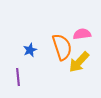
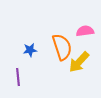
pink semicircle: moved 3 px right, 3 px up
blue star: rotated 16 degrees clockwise
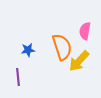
pink semicircle: rotated 72 degrees counterclockwise
blue star: moved 2 px left
yellow arrow: moved 1 px up
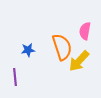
purple line: moved 3 px left
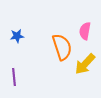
blue star: moved 11 px left, 14 px up
yellow arrow: moved 6 px right, 3 px down
purple line: moved 1 px left
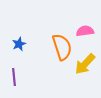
pink semicircle: rotated 72 degrees clockwise
blue star: moved 2 px right, 8 px down; rotated 16 degrees counterclockwise
